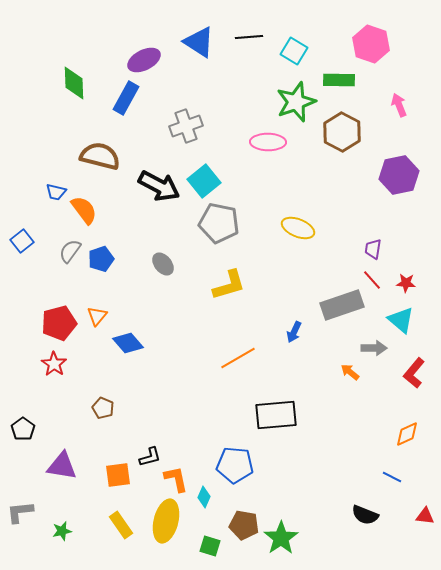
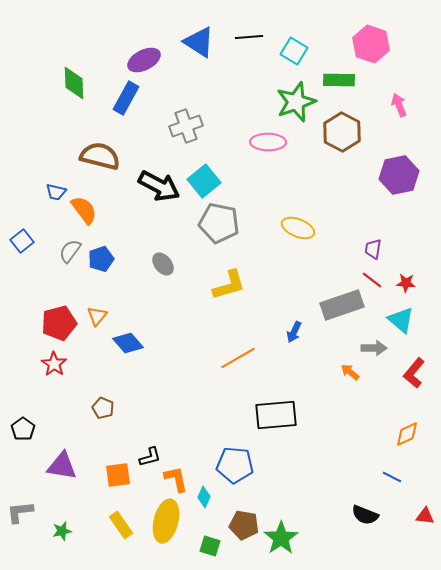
red line at (372, 280): rotated 10 degrees counterclockwise
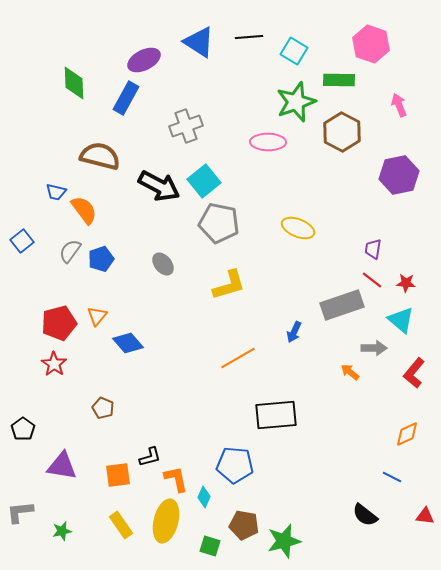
black semicircle at (365, 515): rotated 16 degrees clockwise
green star at (281, 538): moved 3 px right, 3 px down; rotated 20 degrees clockwise
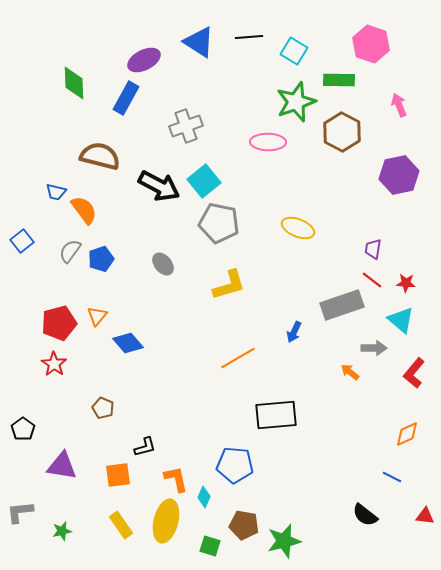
black L-shape at (150, 457): moved 5 px left, 10 px up
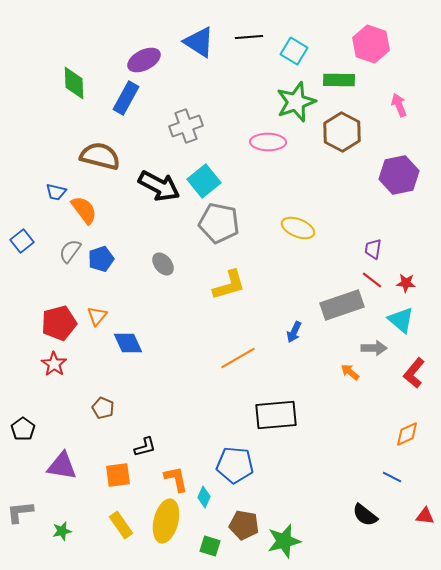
blue diamond at (128, 343): rotated 16 degrees clockwise
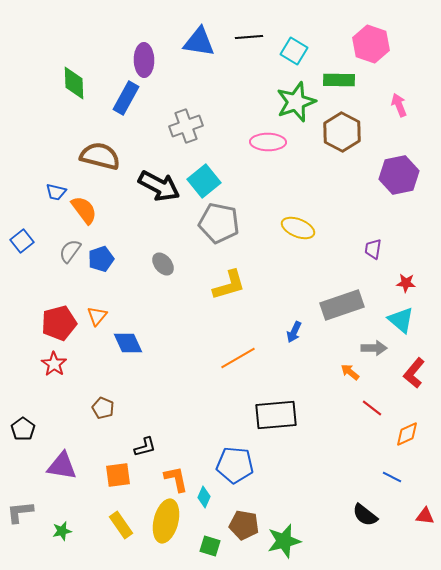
blue triangle at (199, 42): rotated 24 degrees counterclockwise
purple ellipse at (144, 60): rotated 64 degrees counterclockwise
red line at (372, 280): moved 128 px down
